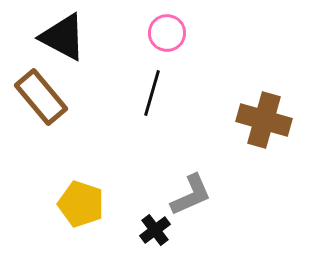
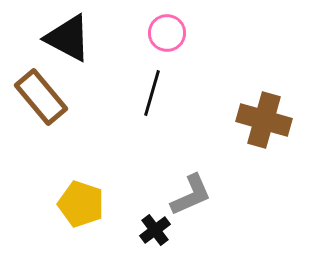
black triangle: moved 5 px right, 1 px down
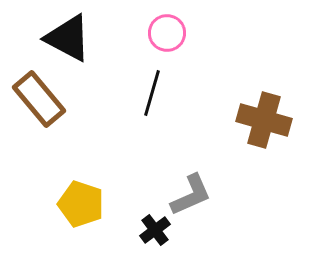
brown rectangle: moved 2 px left, 2 px down
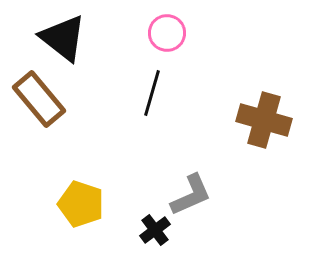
black triangle: moved 5 px left; rotated 10 degrees clockwise
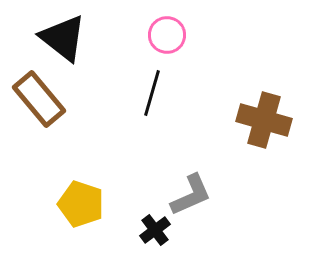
pink circle: moved 2 px down
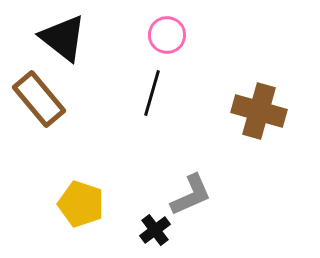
brown cross: moved 5 px left, 9 px up
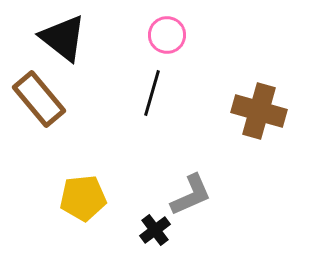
yellow pentagon: moved 2 px right, 6 px up; rotated 24 degrees counterclockwise
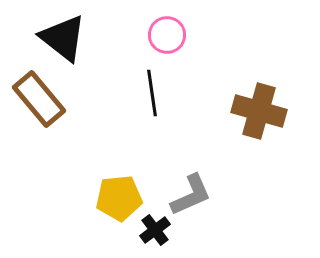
black line: rotated 24 degrees counterclockwise
yellow pentagon: moved 36 px right
